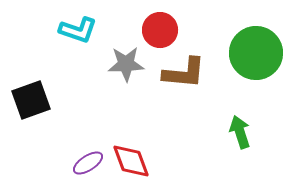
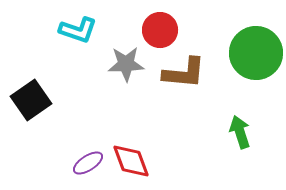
black square: rotated 15 degrees counterclockwise
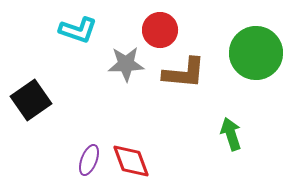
green arrow: moved 9 px left, 2 px down
purple ellipse: moved 1 px right, 3 px up; rotated 36 degrees counterclockwise
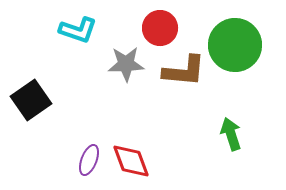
red circle: moved 2 px up
green circle: moved 21 px left, 8 px up
brown L-shape: moved 2 px up
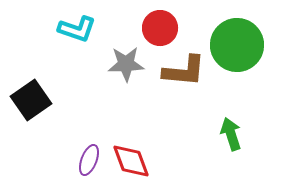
cyan L-shape: moved 1 px left, 1 px up
green circle: moved 2 px right
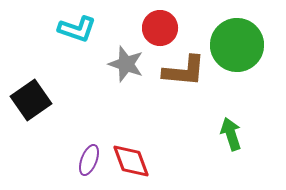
gray star: rotated 21 degrees clockwise
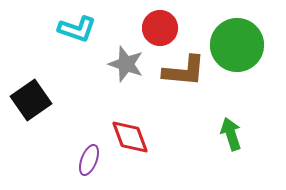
red diamond: moved 1 px left, 24 px up
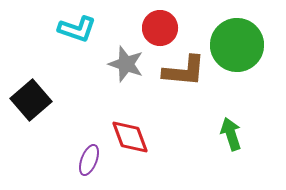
black square: rotated 6 degrees counterclockwise
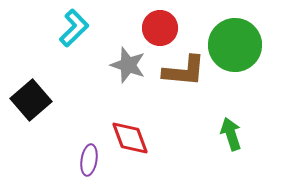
cyan L-shape: moved 3 px left, 1 px up; rotated 63 degrees counterclockwise
green circle: moved 2 px left
gray star: moved 2 px right, 1 px down
red diamond: moved 1 px down
purple ellipse: rotated 12 degrees counterclockwise
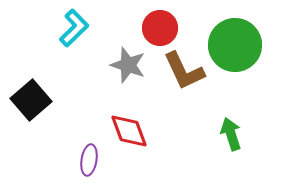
brown L-shape: rotated 60 degrees clockwise
red diamond: moved 1 px left, 7 px up
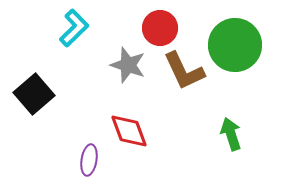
black square: moved 3 px right, 6 px up
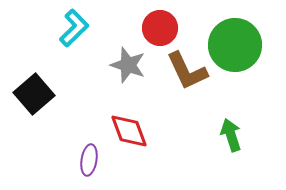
brown L-shape: moved 3 px right
green arrow: moved 1 px down
